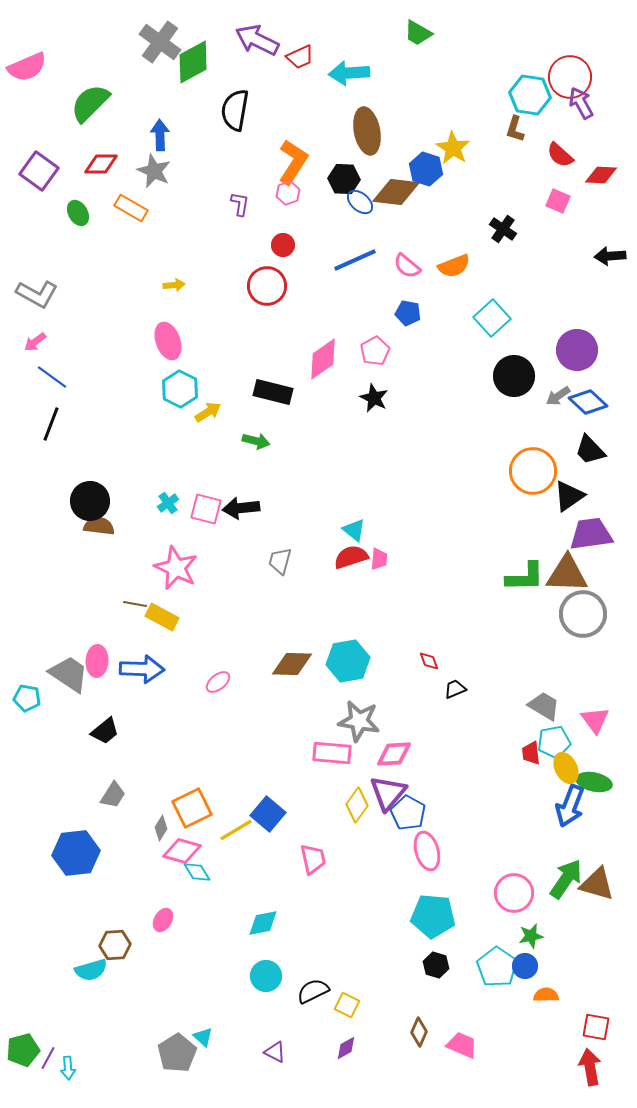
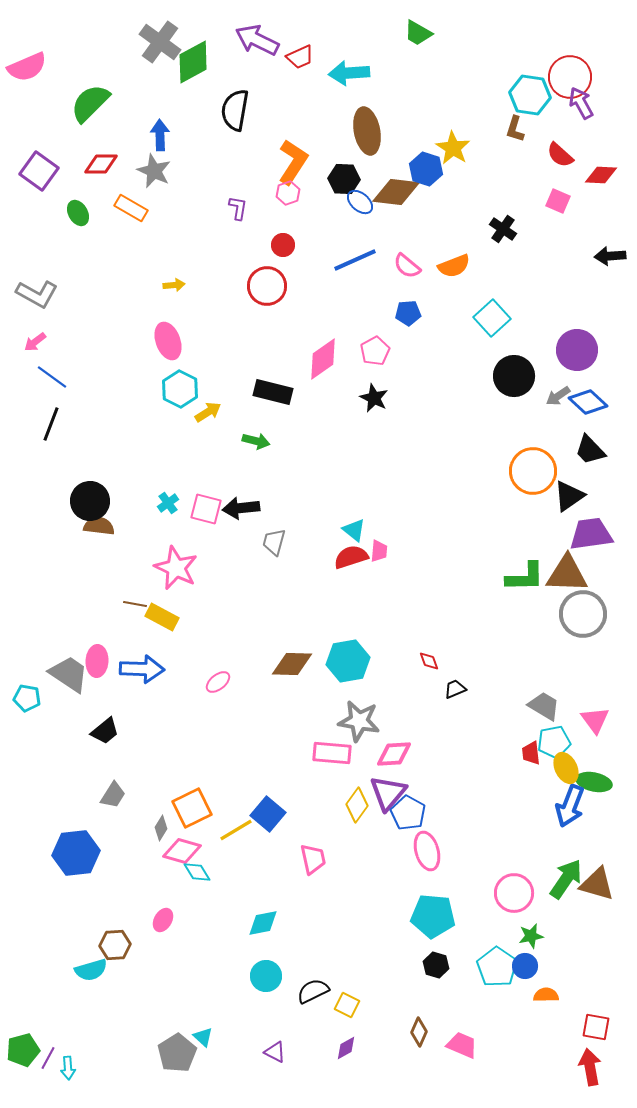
purple L-shape at (240, 204): moved 2 px left, 4 px down
blue pentagon at (408, 313): rotated 15 degrees counterclockwise
pink trapezoid at (379, 559): moved 8 px up
gray trapezoid at (280, 561): moved 6 px left, 19 px up
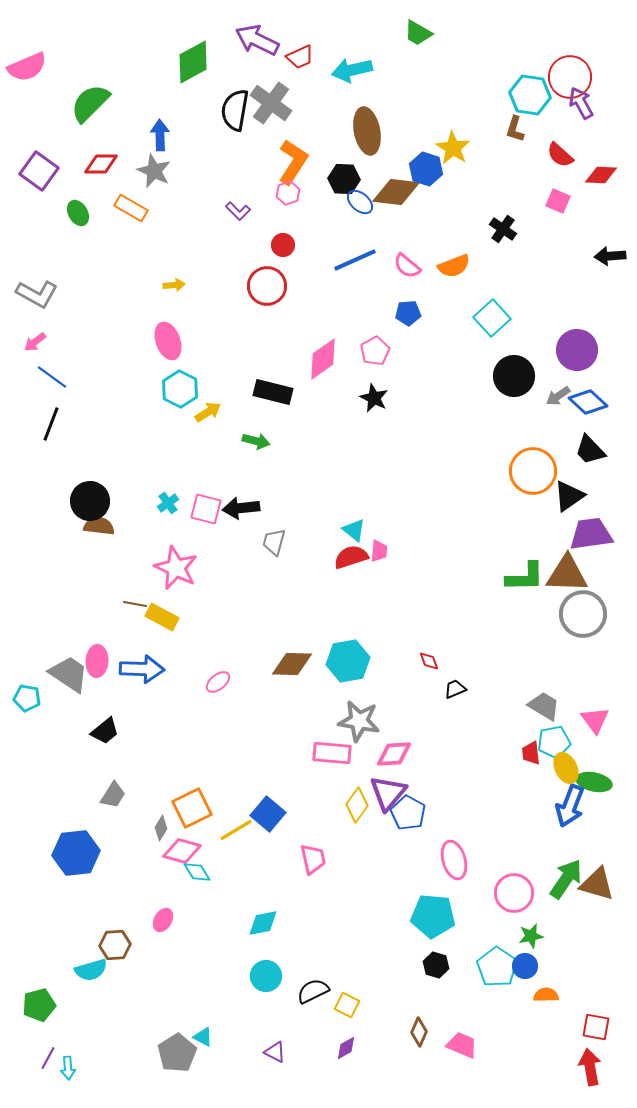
gray cross at (160, 42): moved 111 px right, 61 px down
cyan arrow at (349, 73): moved 3 px right, 3 px up; rotated 9 degrees counterclockwise
purple L-shape at (238, 208): moved 3 px down; rotated 125 degrees clockwise
pink ellipse at (427, 851): moved 27 px right, 9 px down
cyan triangle at (203, 1037): rotated 15 degrees counterclockwise
green pentagon at (23, 1050): moved 16 px right, 45 px up
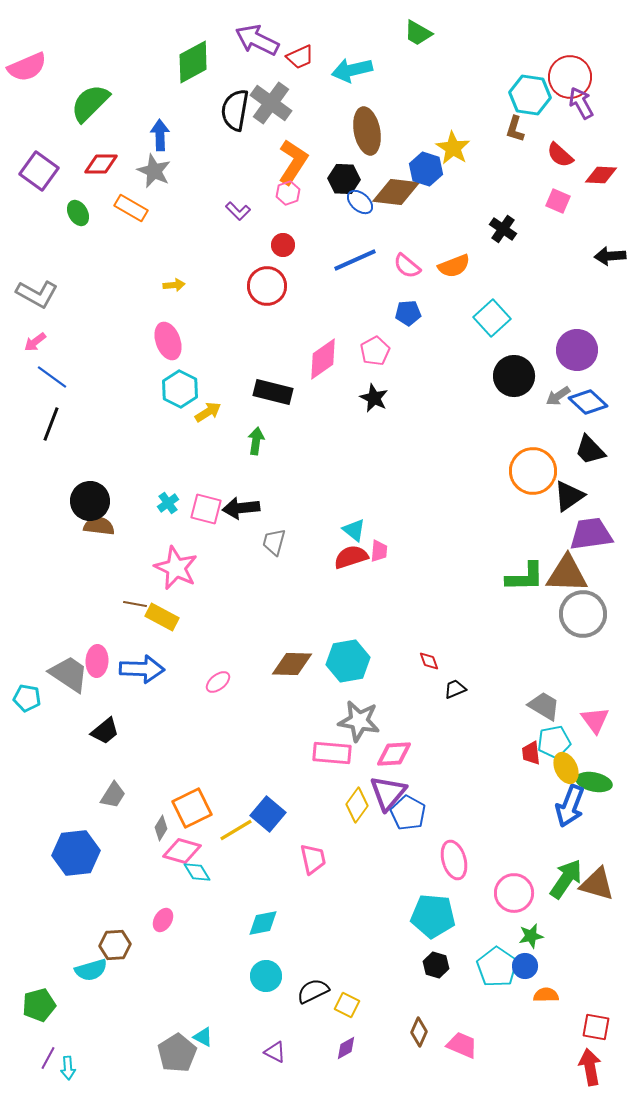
green arrow at (256, 441): rotated 96 degrees counterclockwise
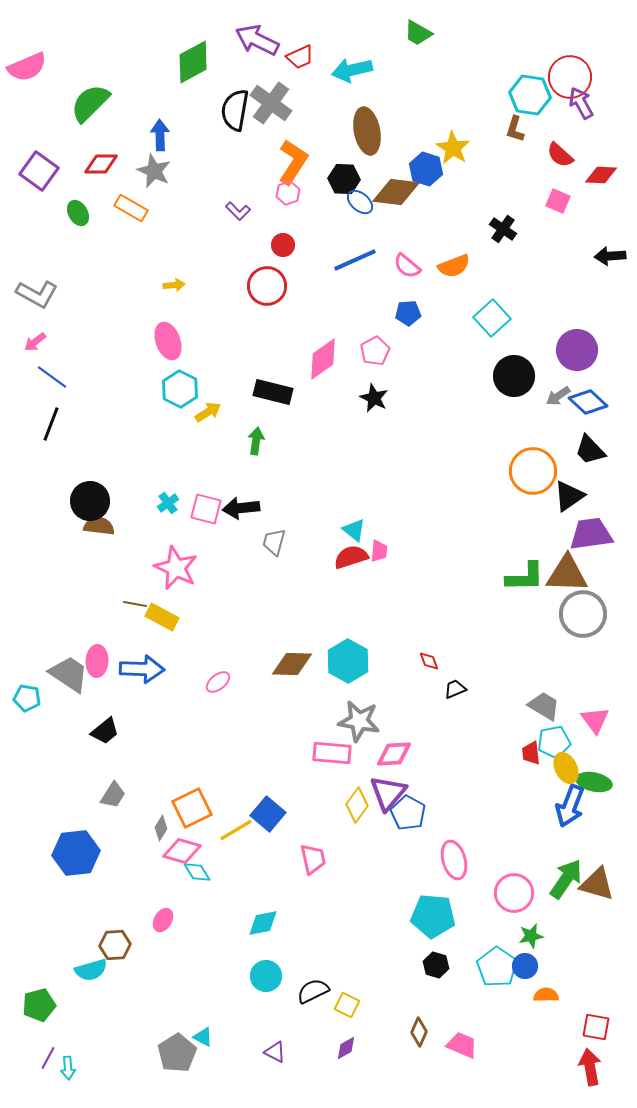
cyan hexagon at (348, 661): rotated 21 degrees counterclockwise
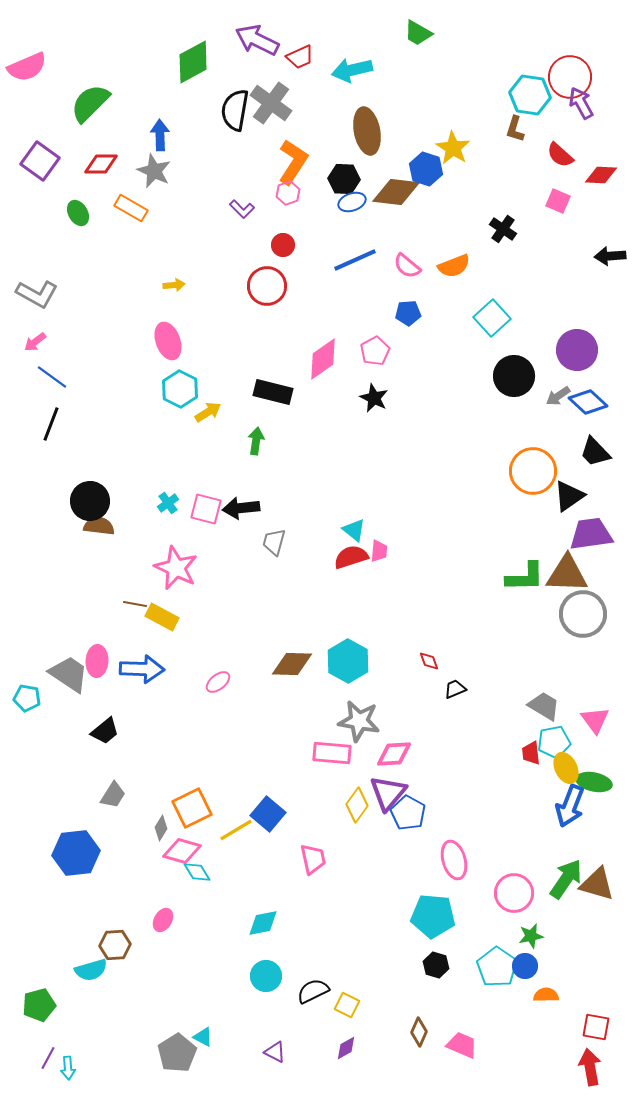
purple square at (39, 171): moved 1 px right, 10 px up
blue ellipse at (360, 202): moved 8 px left; rotated 60 degrees counterclockwise
purple L-shape at (238, 211): moved 4 px right, 2 px up
black trapezoid at (590, 450): moved 5 px right, 2 px down
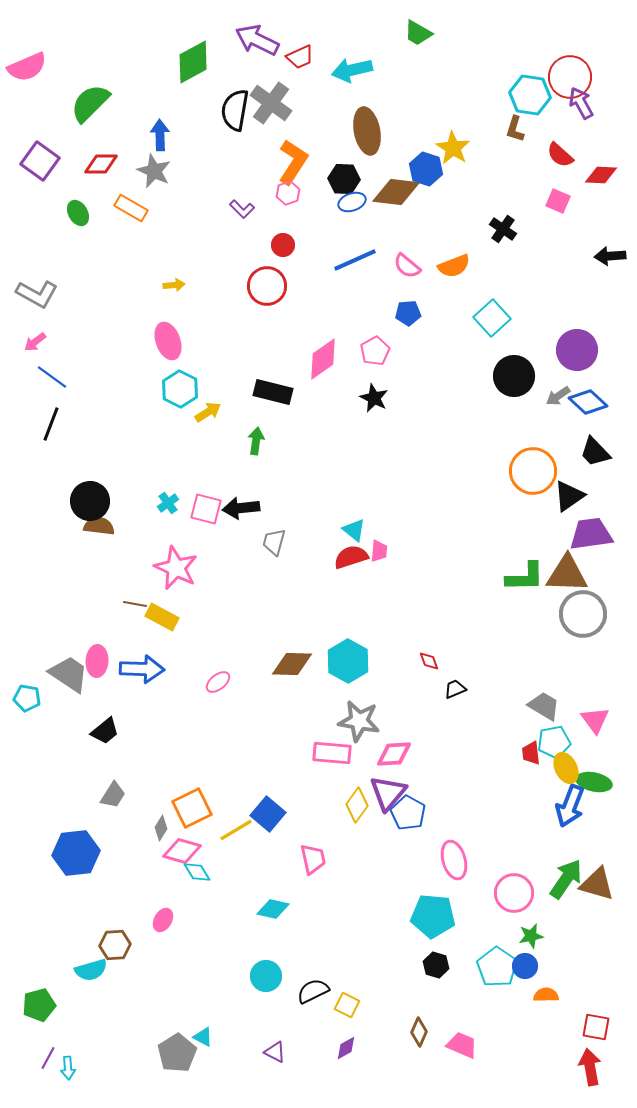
cyan diamond at (263, 923): moved 10 px right, 14 px up; rotated 24 degrees clockwise
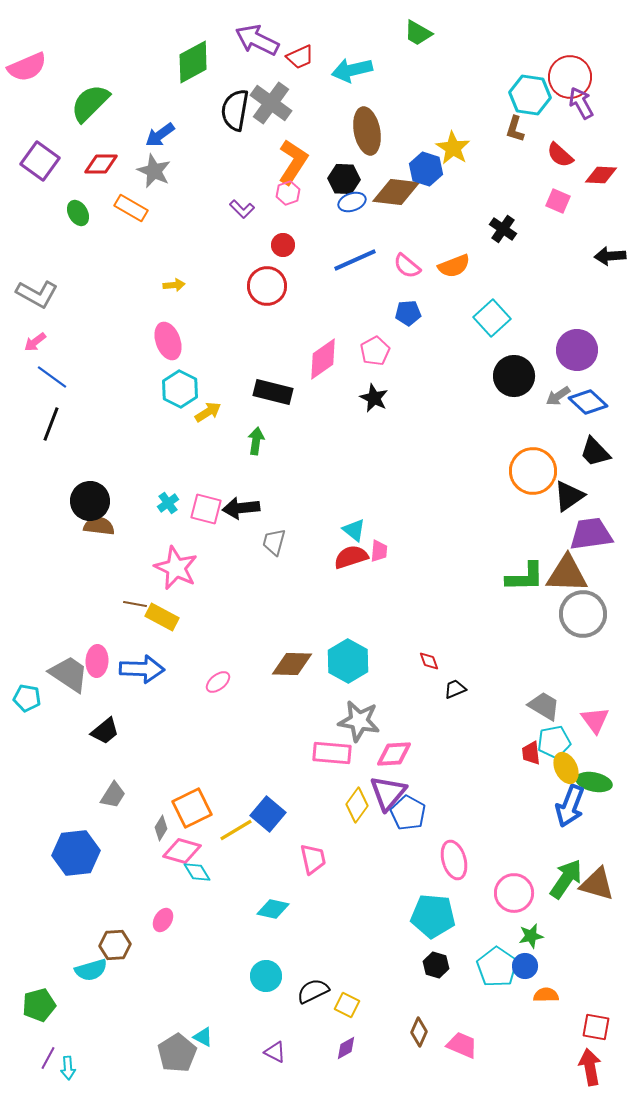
blue arrow at (160, 135): rotated 124 degrees counterclockwise
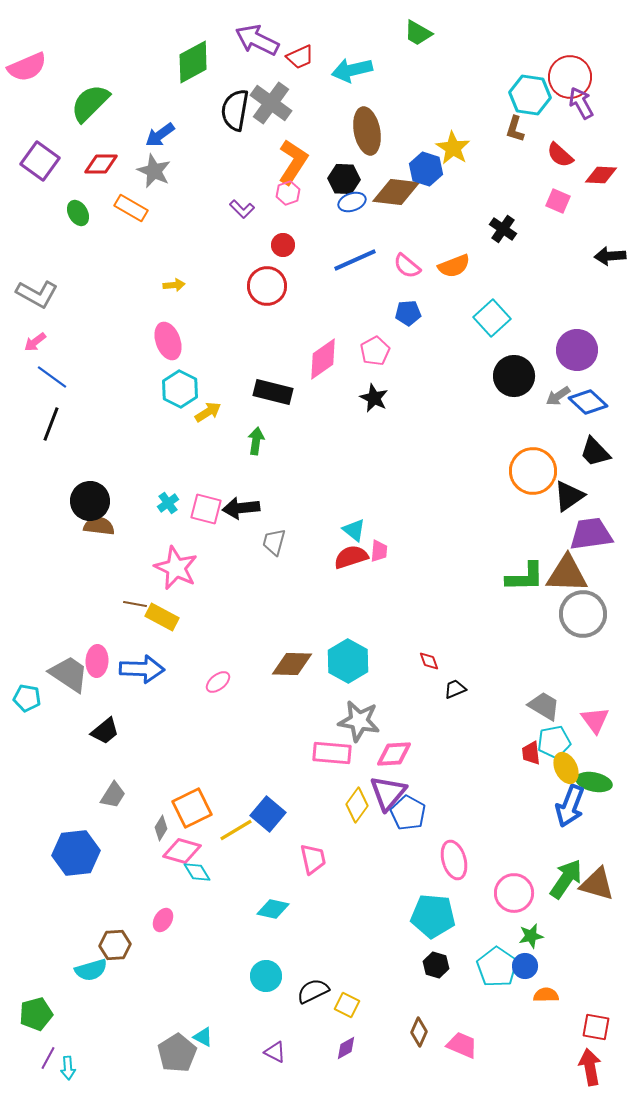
green pentagon at (39, 1005): moved 3 px left, 9 px down
